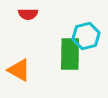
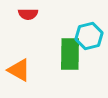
cyan hexagon: moved 3 px right
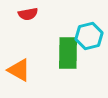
red semicircle: rotated 12 degrees counterclockwise
green rectangle: moved 2 px left, 1 px up
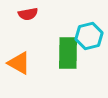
orange triangle: moved 7 px up
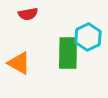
cyan hexagon: moved 1 px left, 1 px down; rotated 12 degrees counterclockwise
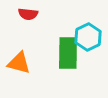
red semicircle: rotated 18 degrees clockwise
orange triangle: rotated 15 degrees counterclockwise
